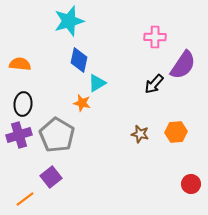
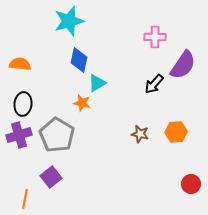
orange line: rotated 42 degrees counterclockwise
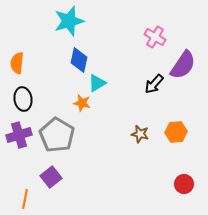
pink cross: rotated 30 degrees clockwise
orange semicircle: moved 3 px left, 1 px up; rotated 90 degrees counterclockwise
black ellipse: moved 5 px up; rotated 15 degrees counterclockwise
red circle: moved 7 px left
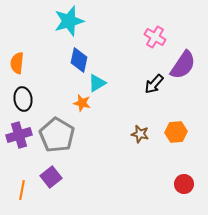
orange line: moved 3 px left, 9 px up
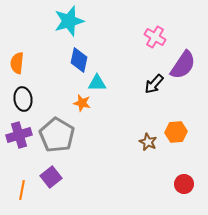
cyan triangle: rotated 30 degrees clockwise
brown star: moved 8 px right, 8 px down; rotated 12 degrees clockwise
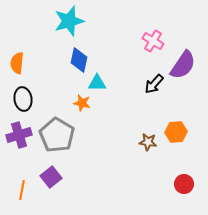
pink cross: moved 2 px left, 4 px down
brown star: rotated 18 degrees counterclockwise
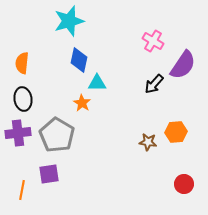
orange semicircle: moved 5 px right
orange star: rotated 18 degrees clockwise
purple cross: moved 1 px left, 2 px up; rotated 10 degrees clockwise
purple square: moved 2 px left, 3 px up; rotated 30 degrees clockwise
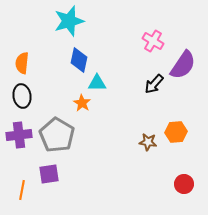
black ellipse: moved 1 px left, 3 px up
purple cross: moved 1 px right, 2 px down
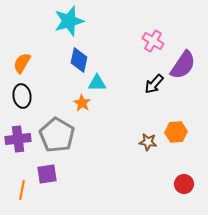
orange semicircle: rotated 25 degrees clockwise
purple cross: moved 1 px left, 4 px down
purple square: moved 2 px left
